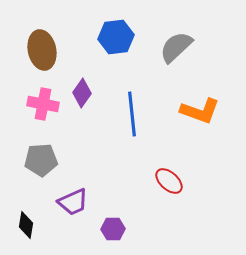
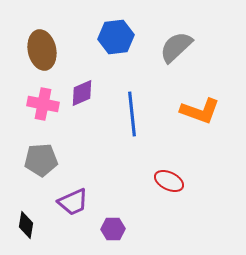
purple diamond: rotated 32 degrees clockwise
red ellipse: rotated 16 degrees counterclockwise
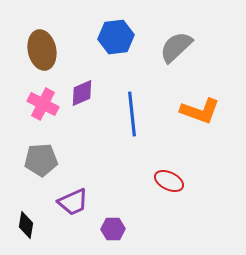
pink cross: rotated 16 degrees clockwise
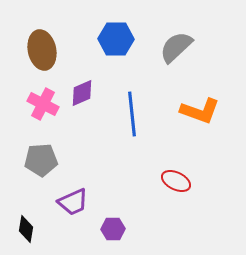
blue hexagon: moved 2 px down; rotated 8 degrees clockwise
red ellipse: moved 7 px right
black diamond: moved 4 px down
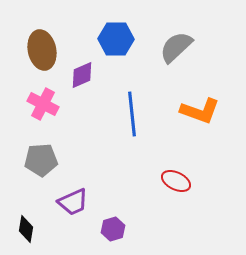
purple diamond: moved 18 px up
purple hexagon: rotated 15 degrees counterclockwise
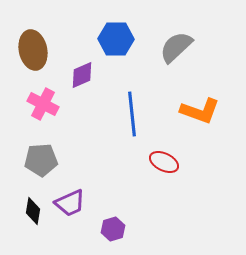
brown ellipse: moved 9 px left
red ellipse: moved 12 px left, 19 px up
purple trapezoid: moved 3 px left, 1 px down
black diamond: moved 7 px right, 18 px up
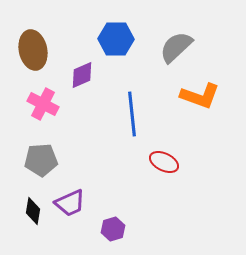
orange L-shape: moved 15 px up
